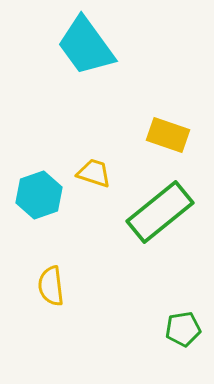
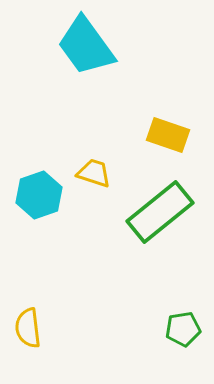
yellow semicircle: moved 23 px left, 42 px down
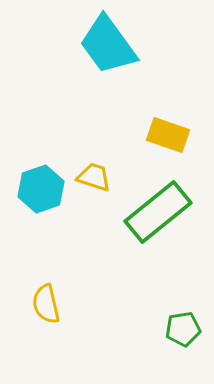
cyan trapezoid: moved 22 px right, 1 px up
yellow trapezoid: moved 4 px down
cyan hexagon: moved 2 px right, 6 px up
green rectangle: moved 2 px left
yellow semicircle: moved 18 px right, 24 px up; rotated 6 degrees counterclockwise
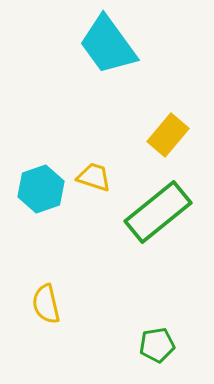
yellow rectangle: rotated 69 degrees counterclockwise
green pentagon: moved 26 px left, 16 px down
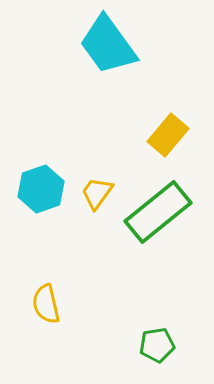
yellow trapezoid: moved 3 px right, 16 px down; rotated 72 degrees counterclockwise
